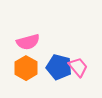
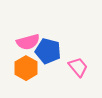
blue pentagon: moved 11 px left, 16 px up
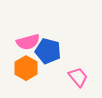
pink trapezoid: moved 10 px down
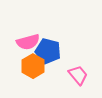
orange hexagon: moved 7 px right, 2 px up
pink trapezoid: moved 2 px up
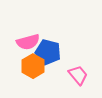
blue pentagon: moved 1 px down
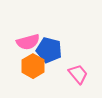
blue pentagon: moved 1 px right, 2 px up
pink trapezoid: moved 1 px up
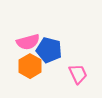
orange hexagon: moved 3 px left
pink trapezoid: rotated 15 degrees clockwise
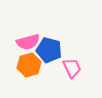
orange hexagon: moved 1 px left, 1 px up; rotated 15 degrees clockwise
pink trapezoid: moved 6 px left, 6 px up
